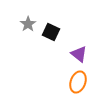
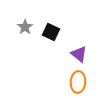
gray star: moved 3 px left, 3 px down
orange ellipse: rotated 15 degrees counterclockwise
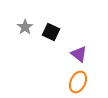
orange ellipse: rotated 20 degrees clockwise
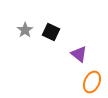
gray star: moved 3 px down
orange ellipse: moved 14 px right
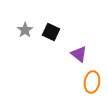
orange ellipse: rotated 15 degrees counterclockwise
